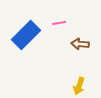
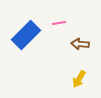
yellow arrow: moved 7 px up; rotated 12 degrees clockwise
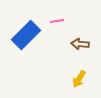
pink line: moved 2 px left, 2 px up
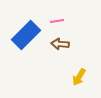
brown arrow: moved 20 px left
yellow arrow: moved 2 px up
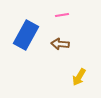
pink line: moved 5 px right, 6 px up
blue rectangle: rotated 16 degrees counterclockwise
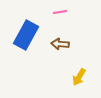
pink line: moved 2 px left, 3 px up
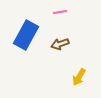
brown arrow: rotated 24 degrees counterclockwise
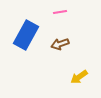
yellow arrow: rotated 24 degrees clockwise
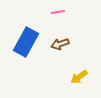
pink line: moved 2 px left
blue rectangle: moved 7 px down
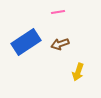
blue rectangle: rotated 28 degrees clockwise
yellow arrow: moved 1 px left, 5 px up; rotated 36 degrees counterclockwise
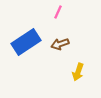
pink line: rotated 56 degrees counterclockwise
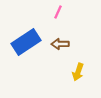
brown arrow: rotated 18 degrees clockwise
